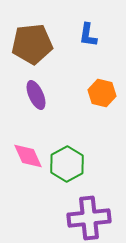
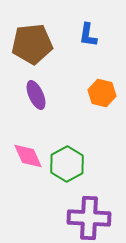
purple cross: rotated 9 degrees clockwise
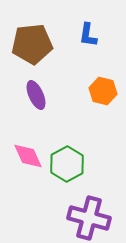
orange hexagon: moved 1 px right, 2 px up
purple cross: rotated 12 degrees clockwise
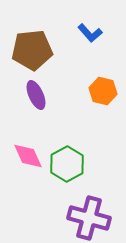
blue L-shape: moved 2 px right, 2 px up; rotated 50 degrees counterclockwise
brown pentagon: moved 6 px down
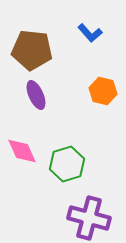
brown pentagon: rotated 12 degrees clockwise
pink diamond: moved 6 px left, 5 px up
green hexagon: rotated 12 degrees clockwise
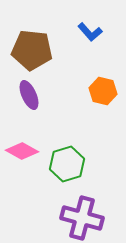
blue L-shape: moved 1 px up
purple ellipse: moved 7 px left
pink diamond: rotated 36 degrees counterclockwise
purple cross: moved 7 px left
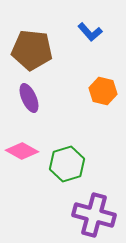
purple ellipse: moved 3 px down
purple cross: moved 12 px right, 3 px up
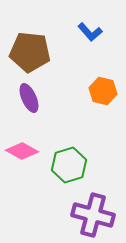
brown pentagon: moved 2 px left, 2 px down
green hexagon: moved 2 px right, 1 px down
purple cross: moved 1 px left
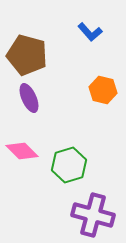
brown pentagon: moved 3 px left, 3 px down; rotated 9 degrees clockwise
orange hexagon: moved 1 px up
pink diamond: rotated 16 degrees clockwise
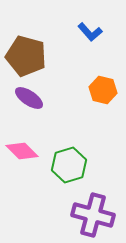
brown pentagon: moved 1 px left, 1 px down
purple ellipse: rotated 32 degrees counterclockwise
